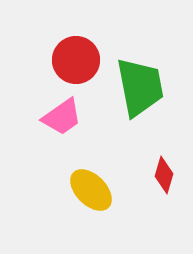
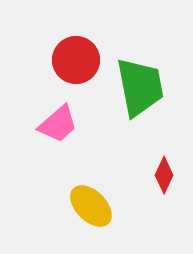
pink trapezoid: moved 4 px left, 7 px down; rotated 6 degrees counterclockwise
red diamond: rotated 9 degrees clockwise
yellow ellipse: moved 16 px down
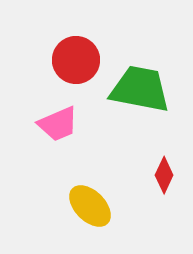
green trapezoid: moved 2 px down; rotated 68 degrees counterclockwise
pink trapezoid: rotated 18 degrees clockwise
yellow ellipse: moved 1 px left
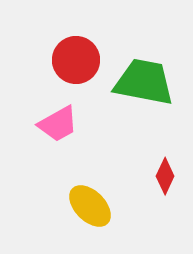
green trapezoid: moved 4 px right, 7 px up
pink trapezoid: rotated 6 degrees counterclockwise
red diamond: moved 1 px right, 1 px down
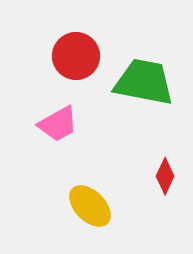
red circle: moved 4 px up
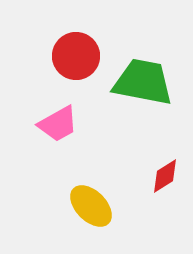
green trapezoid: moved 1 px left
red diamond: rotated 33 degrees clockwise
yellow ellipse: moved 1 px right
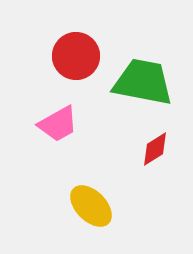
red diamond: moved 10 px left, 27 px up
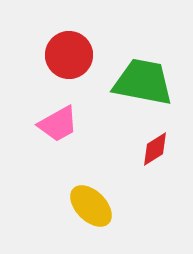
red circle: moved 7 px left, 1 px up
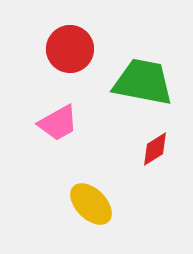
red circle: moved 1 px right, 6 px up
pink trapezoid: moved 1 px up
yellow ellipse: moved 2 px up
